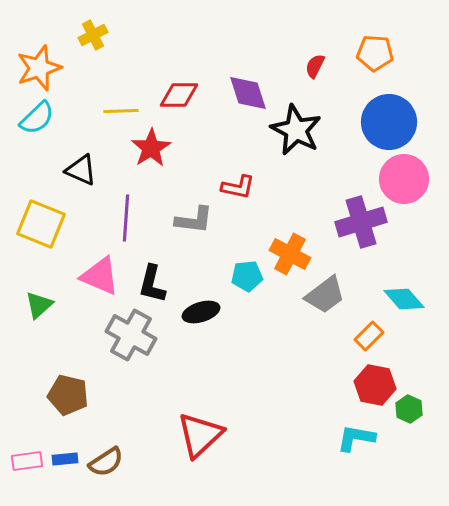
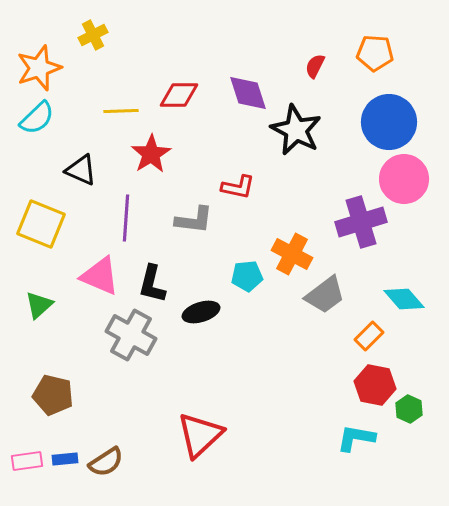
red star: moved 6 px down
orange cross: moved 2 px right
brown pentagon: moved 15 px left
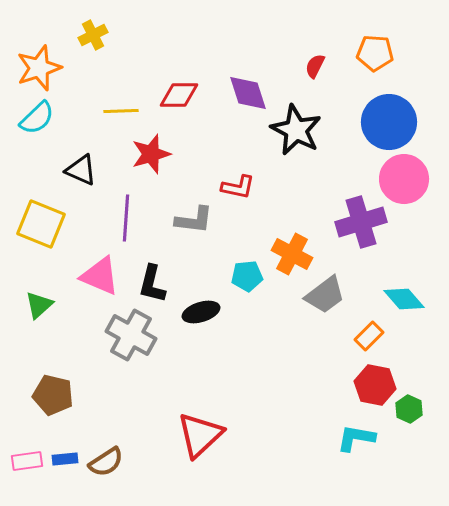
red star: rotated 15 degrees clockwise
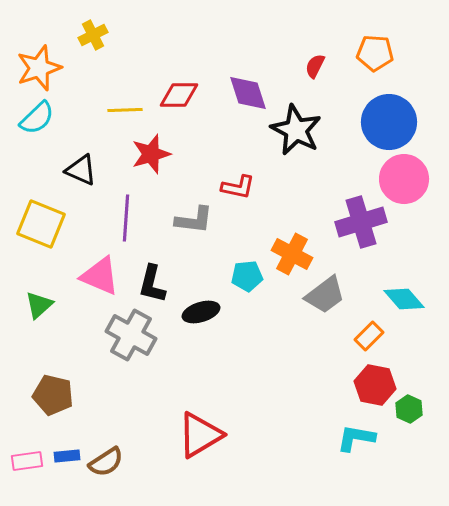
yellow line: moved 4 px right, 1 px up
red triangle: rotated 12 degrees clockwise
blue rectangle: moved 2 px right, 3 px up
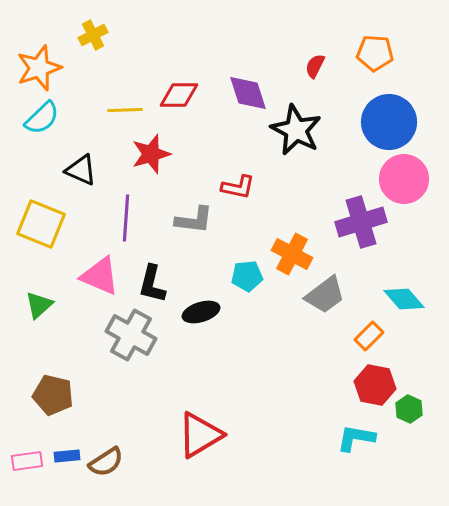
cyan semicircle: moved 5 px right
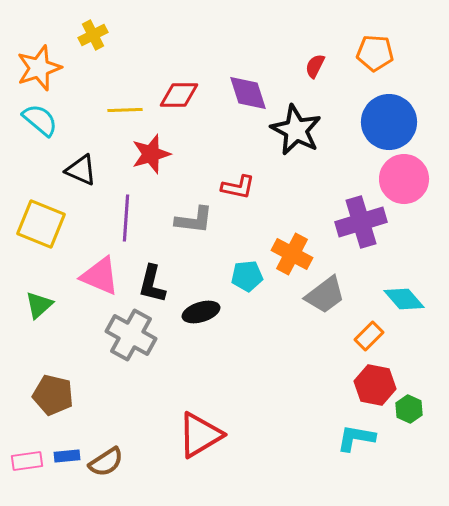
cyan semicircle: moved 2 px left, 2 px down; rotated 96 degrees counterclockwise
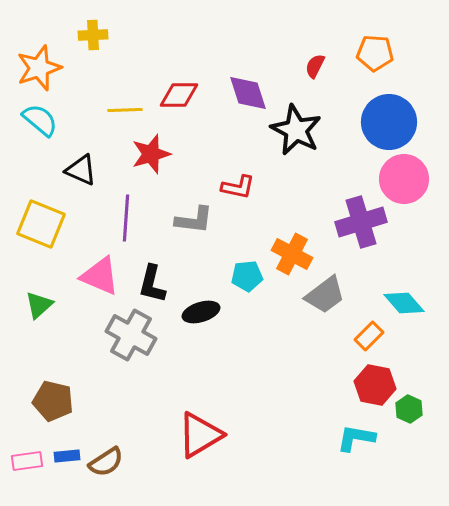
yellow cross: rotated 24 degrees clockwise
cyan diamond: moved 4 px down
brown pentagon: moved 6 px down
